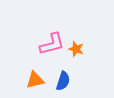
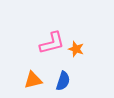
pink L-shape: moved 1 px up
orange triangle: moved 2 px left
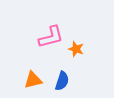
pink L-shape: moved 1 px left, 6 px up
blue semicircle: moved 1 px left
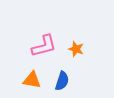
pink L-shape: moved 7 px left, 9 px down
orange triangle: moved 1 px left; rotated 24 degrees clockwise
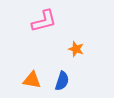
pink L-shape: moved 25 px up
